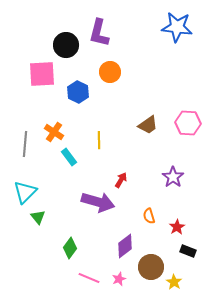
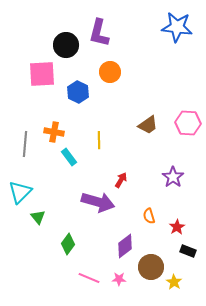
orange cross: rotated 24 degrees counterclockwise
cyan triangle: moved 5 px left
green diamond: moved 2 px left, 4 px up
pink star: rotated 24 degrees clockwise
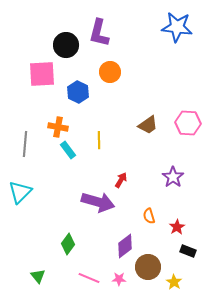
orange cross: moved 4 px right, 5 px up
cyan rectangle: moved 1 px left, 7 px up
green triangle: moved 59 px down
brown circle: moved 3 px left
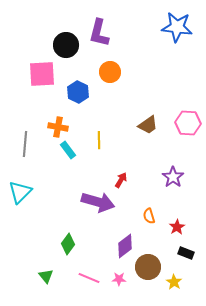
black rectangle: moved 2 px left, 2 px down
green triangle: moved 8 px right
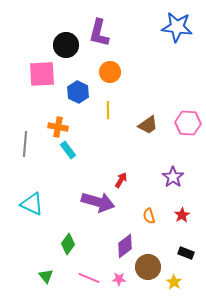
yellow line: moved 9 px right, 30 px up
cyan triangle: moved 12 px right, 12 px down; rotated 50 degrees counterclockwise
red star: moved 5 px right, 12 px up
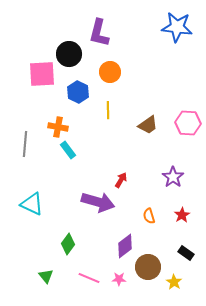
black circle: moved 3 px right, 9 px down
black rectangle: rotated 14 degrees clockwise
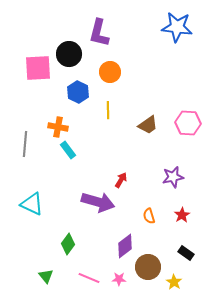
pink square: moved 4 px left, 6 px up
purple star: rotated 25 degrees clockwise
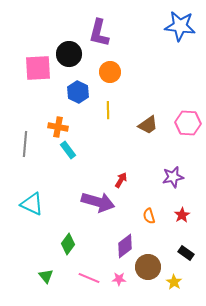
blue star: moved 3 px right, 1 px up
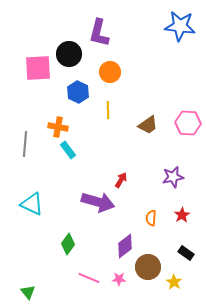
orange semicircle: moved 2 px right, 2 px down; rotated 21 degrees clockwise
green triangle: moved 18 px left, 16 px down
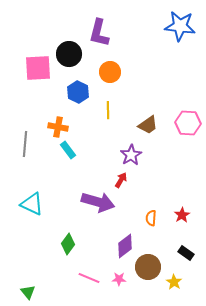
purple star: moved 42 px left, 22 px up; rotated 20 degrees counterclockwise
